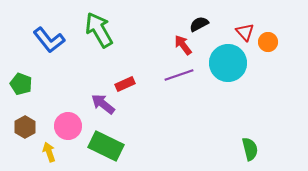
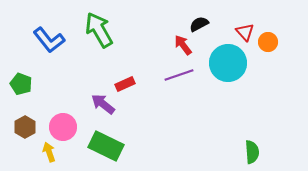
pink circle: moved 5 px left, 1 px down
green semicircle: moved 2 px right, 3 px down; rotated 10 degrees clockwise
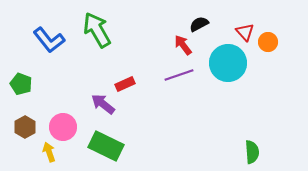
green arrow: moved 2 px left
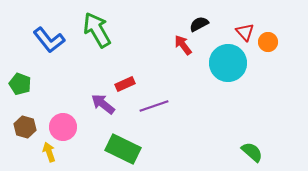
purple line: moved 25 px left, 31 px down
green pentagon: moved 1 px left
brown hexagon: rotated 15 degrees counterclockwise
green rectangle: moved 17 px right, 3 px down
green semicircle: rotated 45 degrees counterclockwise
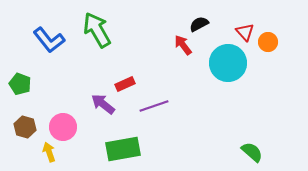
green rectangle: rotated 36 degrees counterclockwise
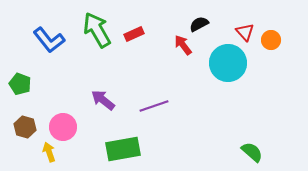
orange circle: moved 3 px right, 2 px up
red rectangle: moved 9 px right, 50 px up
purple arrow: moved 4 px up
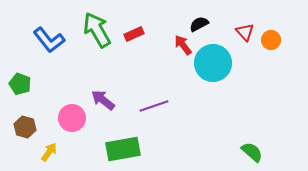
cyan circle: moved 15 px left
pink circle: moved 9 px right, 9 px up
yellow arrow: rotated 54 degrees clockwise
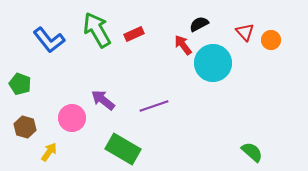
green rectangle: rotated 40 degrees clockwise
